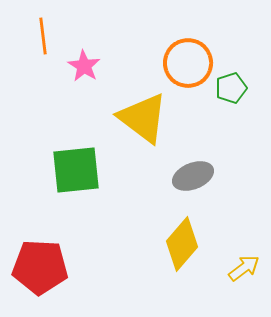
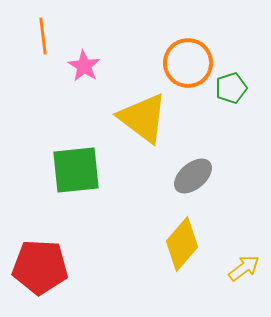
gray ellipse: rotated 18 degrees counterclockwise
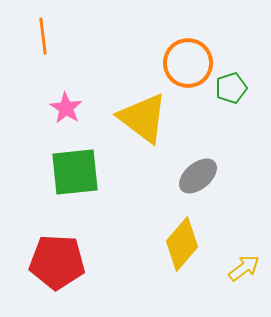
pink star: moved 18 px left, 42 px down
green square: moved 1 px left, 2 px down
gray ellipse: moved 5 px right
red pentagon: moved 17 px right, 5 px up
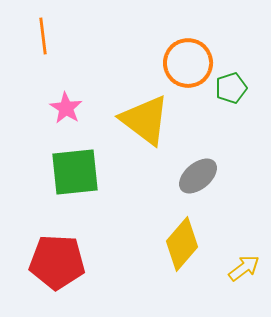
yellow triangle: moved 2 px right, 2 px down
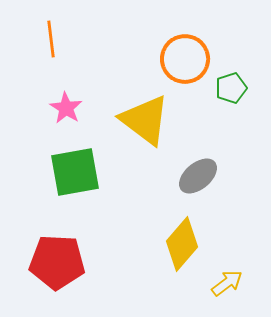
orange line: moved 8 px right, 3 px down
orange circle: moved 3 px left, 4 px up
green square: rotated 4 degrees counterclockwise
yellow arrow: moved 17 px left, 15 px down
